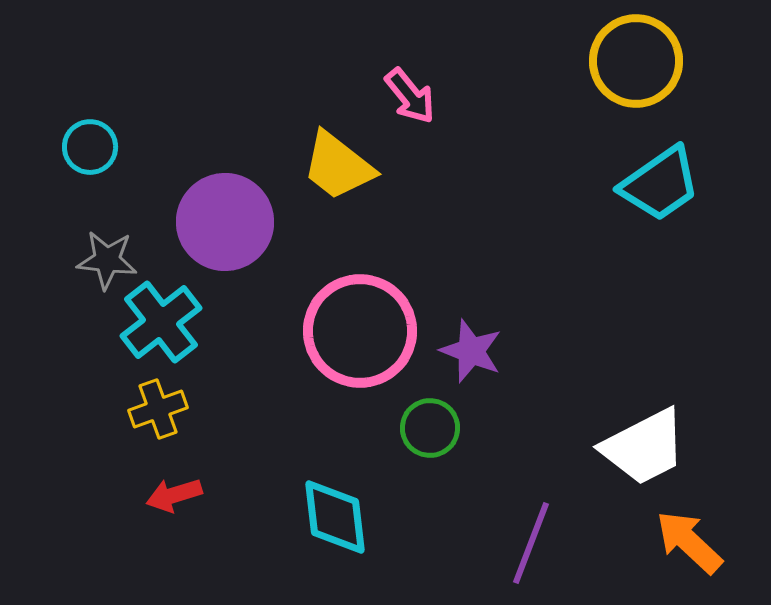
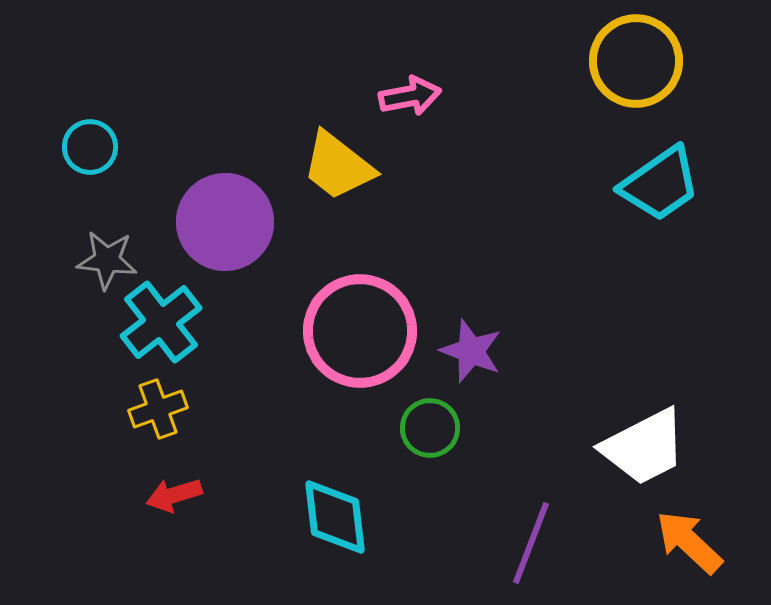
pink arrow: rotated 62 degrees counterclockwise
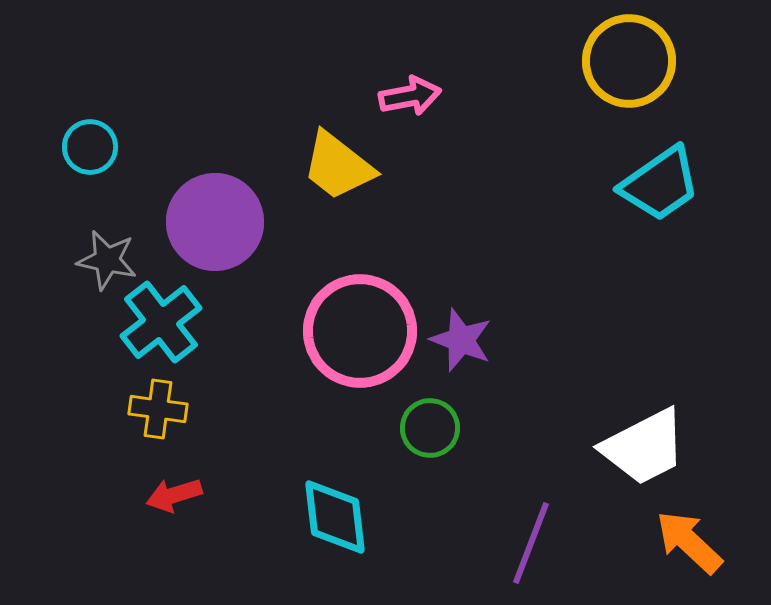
yellow circle: moved 7 px left
purple circle: moved 10 px left
gray star: rotated 6 degrees clockwise
purple star: moved 10 px left, 11 px up
yellow cross: rotated 28 degrees clockwise
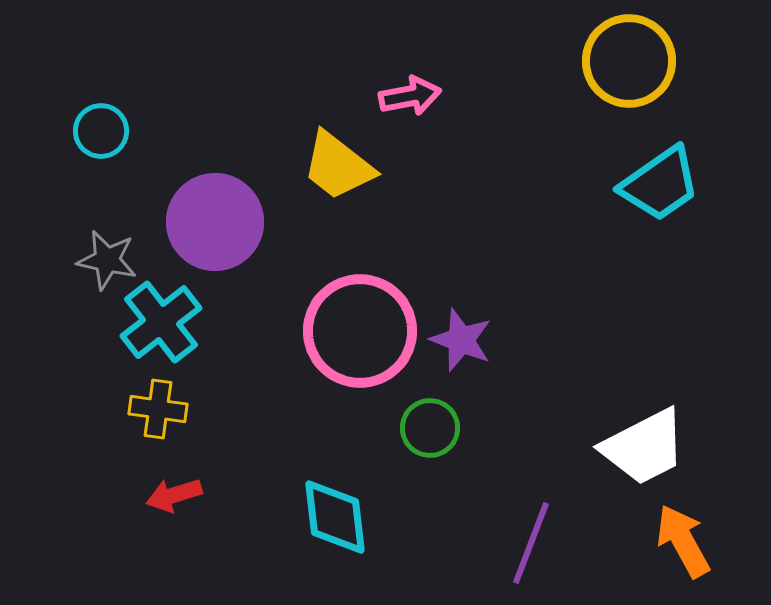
cyan circle: moved 11 px right, 16 px up
orange arrow: moved 6 px left, 1 px up; rotated 18 degrees clockwise
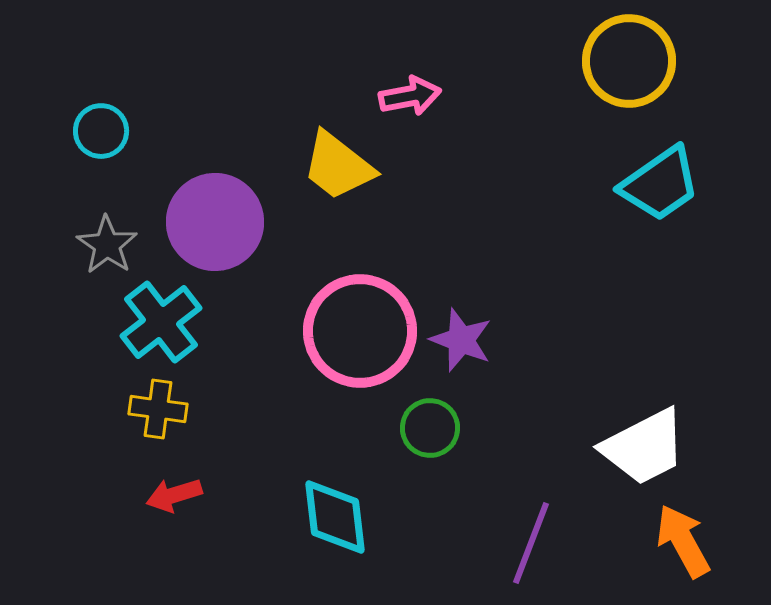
gray star: moved 15 px up; rotated 22 degrees clockwise
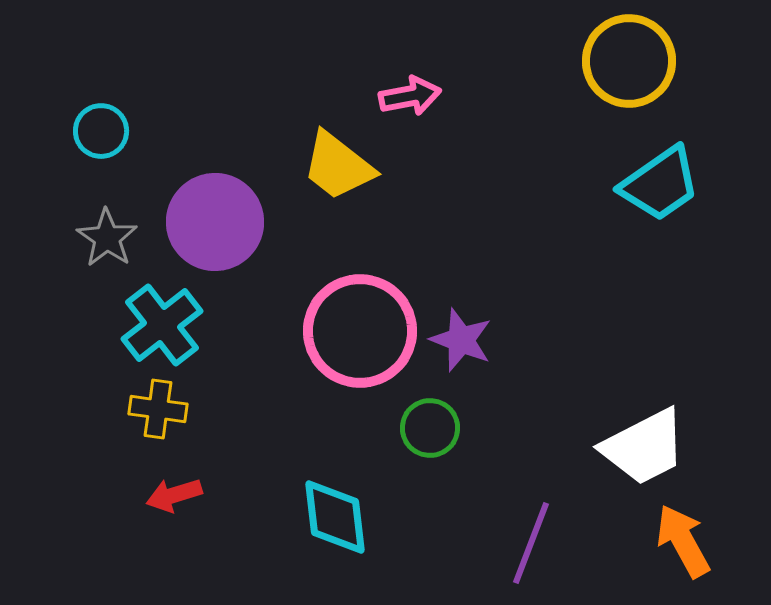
gray star: moved 7 px up
cyan cross: moved 1 px right, 3 px down
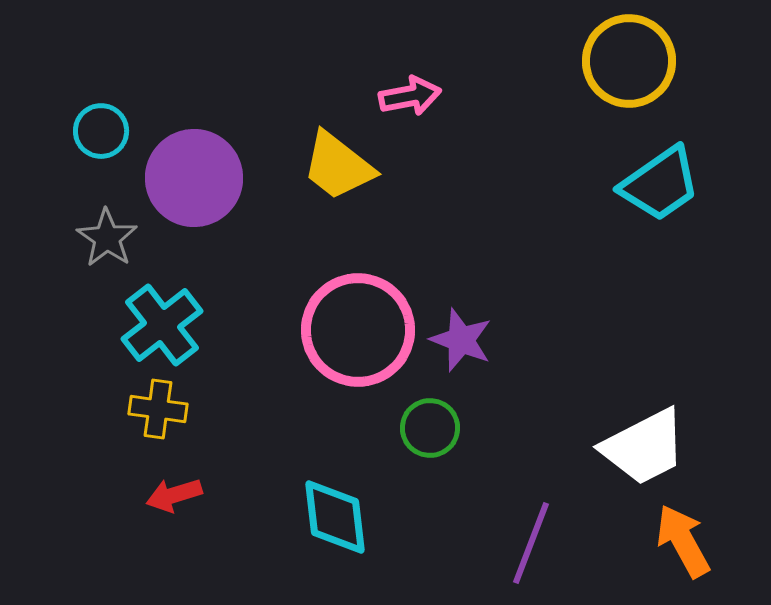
purple circle: moved 21 px left, 44 px up
pink circle: moved 2 px left, 1 px up
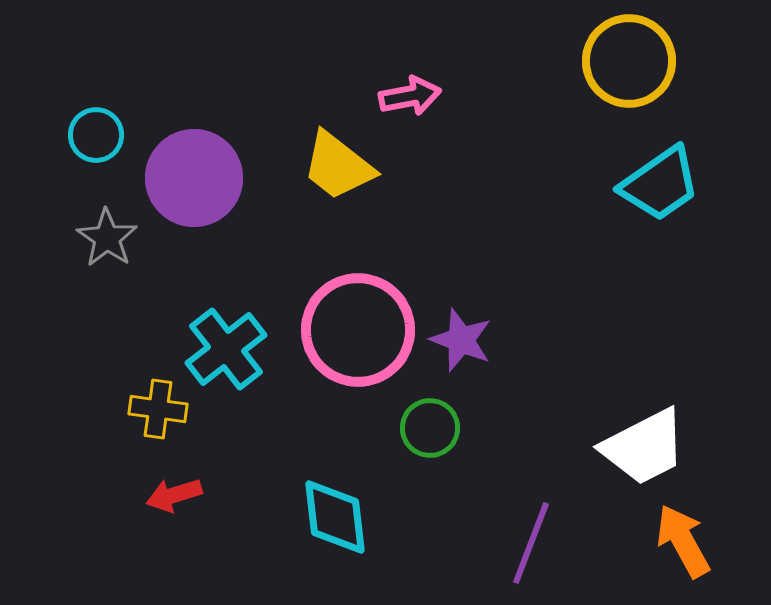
cyan circle: moved 5 px left, 4 px down
cyan cross: moved 64 px right, 24 px down
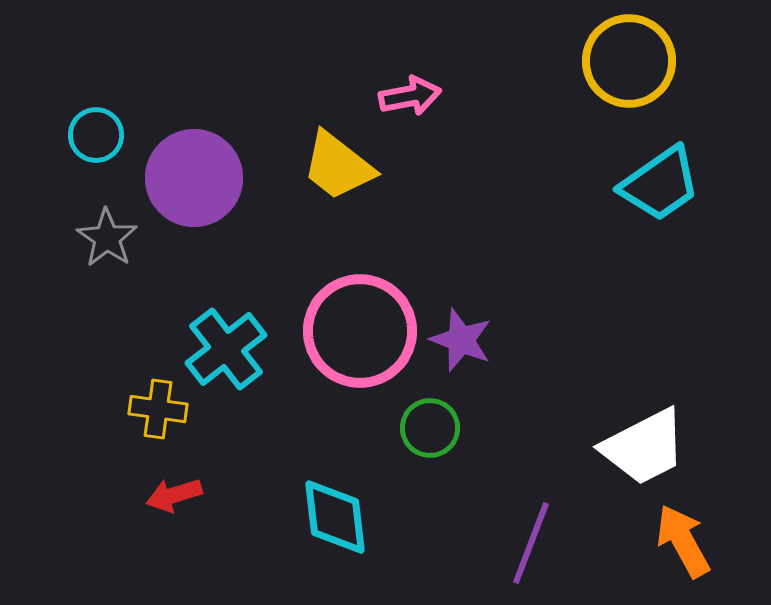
pink circle: moved 2 px right, 1 px down
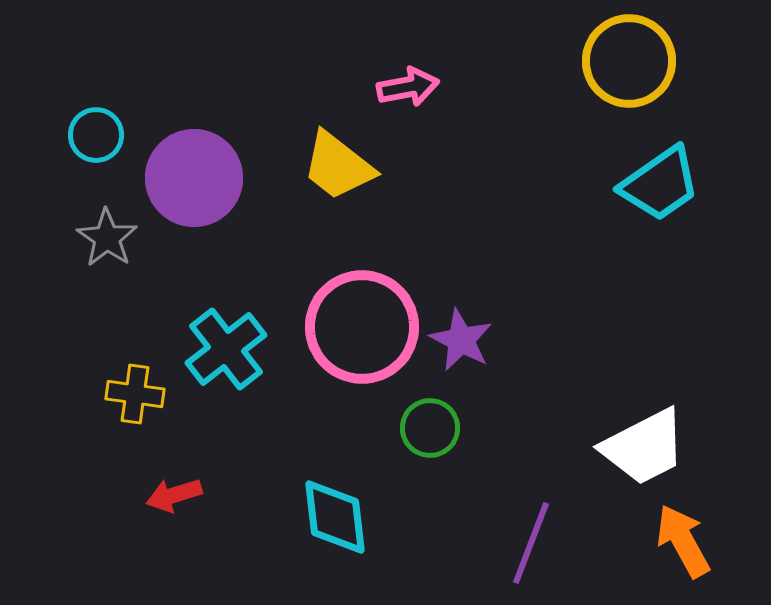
pink arrow: moved 2 px left, 9 px up
pink circle: moved 2 px right, 4 px up
purple star: rotated 6 degrees clockwise
yellow cross: moved 23 px left, 15 px up
